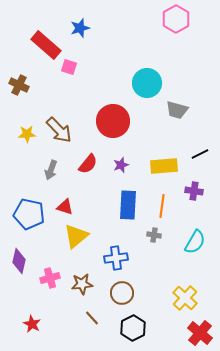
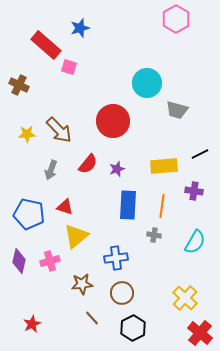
purple star: moved 4 px left, 4 px down
pink cross: moved 17 px up
red star: rotated 18 degrees clockwise
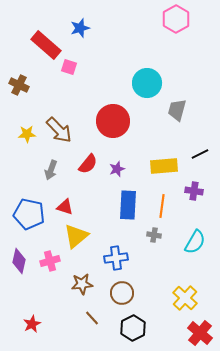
gray trapezoid: rotated 90 degrees clockwise
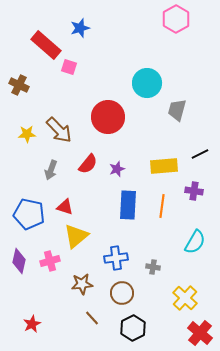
red circle: moved 5 px left, 4 px up
gray cross: moved 1 px left, 32 px down
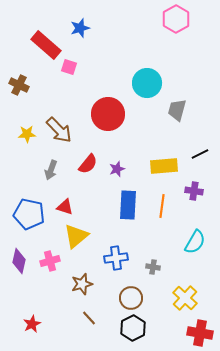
red circle: moved 3 px up
brown star: rotated 10 degrees counterclockwise
brown circle: moved 9 px right, 5 px down
brown line: moved 3 px left
red cross: rotated 30 degrees counterclockwise
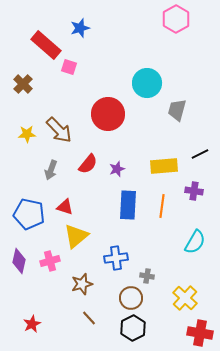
brown cross: moved 4 px right, 1 px up; rotated 18 degrees clockwise
gray cross: moved 6 px left, 9 px down
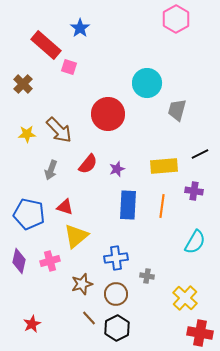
blue star: rotated 18 degrees counterclockwise
brown circle: moved 15 px left, 4 px up
black hexagon: moved 16 px left
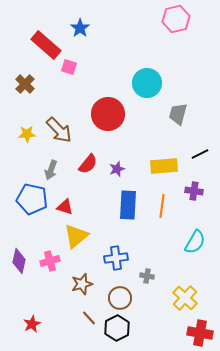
pink hexagon: rotated 16 degrees clockwise
brown cross: moved 2 px right
gray trapezoid: moved 1 px right, 4 px down
blue pentagon: moved 3 px right, 15 px up
brown circle: moved 4 px right, 4 px down
